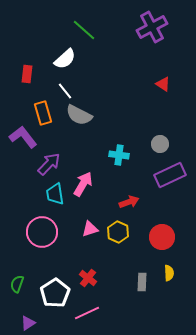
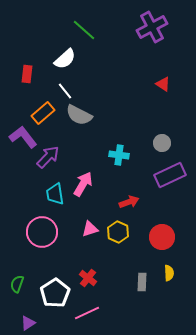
orange rectangle: rotated 65 degrees clockwise
gray circle: moved 2 px right, 1 px up
purple arrow: moved 1 px left, 7 px up
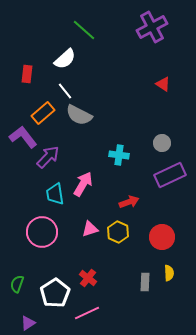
gray rectangle: moved 3 px right
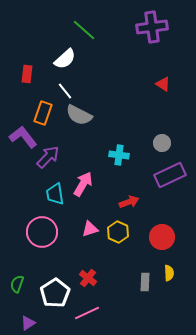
purple cross: rotated 20 degrees clockwise
orange rectangle: rotated 30 degrees counterclockwise
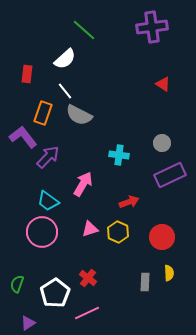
cyan trapezoid: moved 7 px left, 7 px down; rotated 45 degrees counterclockwise
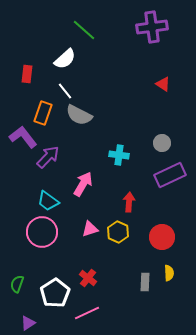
red arrow: rotated 66 degrees counterclockwise
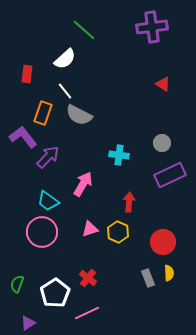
red circle: moved 1 px right, 5 px down
gray rectangle: moved 3 px right, 4 px up; rotated 24 degrees counterclockwise
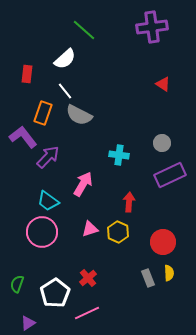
red cross: rotated 12 degrees clockwise
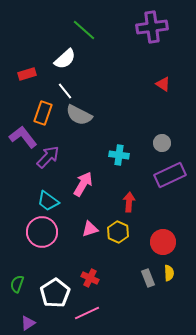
red rectangle: rotated 66 degrees clockwise
red cross: moved 2 px right; rotated 24 degrees counterclockwise
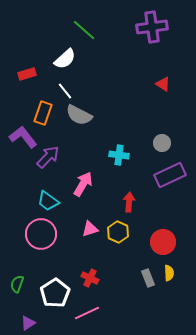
pink circle: moved 1 px left, 2 px down
